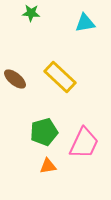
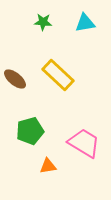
green star: moved 12 px right, 9 px down
yellow rectangle: moved 2 px left, 2 px up
green pentagon: moved 14 px left, 1 px up
pink trapezoid: rotated 84 degrees counterclockwise
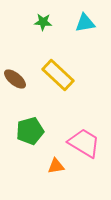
orange triangle: moved 8 px right
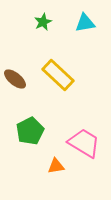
green star: rotated 30 degrees counterclockwise
green pentagon: rotated 12 degrees counterclockwise
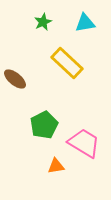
yellow rectangle: moved 9 px right, 12 px up
green pentagon: moved 14 px right, 6 px up
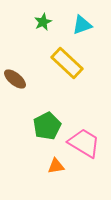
cyan triangle: moved 3 px left, 2 px down; rotated 10 degrees counterclockwise
green pentagon: moved 3 px right, 1 px down
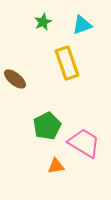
yellow rectangle: rotated 28 degrees clockwise
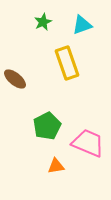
pink trapezoid: moved 4 px right; rotated 8 degrees counterclockwise
